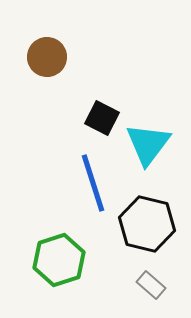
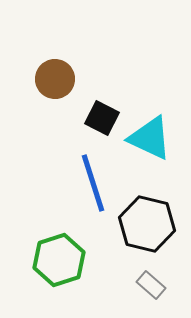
brown circle: moved 8 px right, 22 px down
cyan triangle: moved 2 px right, 6 px up; rotated 42 degrees counterclockwise
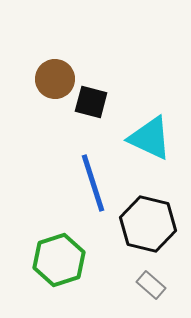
black square: moved 11 px left, 16 px up; rotated 12 degrees counterclockwise
black hexagon: moved 1 px right
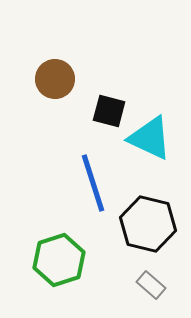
black square: moved 18 px right, 9 px down
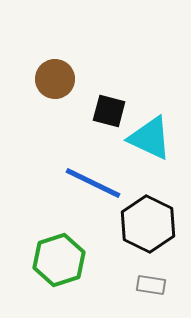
blue line: rotated 46 degrees counterclockwise
black hexagon: rotated 12 degrees clockwise
gray rectangle: rotated 32 degrees counterclockwise
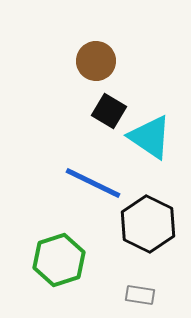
brown circle: moved 41 px right, 18 px up
black square: rotated 16 degrees clockwise
cyan triangle: moved 1 px up; rotated 9 degrees clockwise
gray rectangle: moved 11 px left, 10 px down
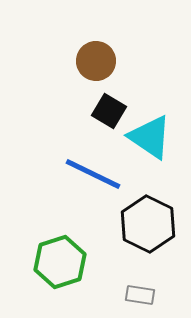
blue line: moved 9 px up
green hexagon: moved 1 px right, 2 px down
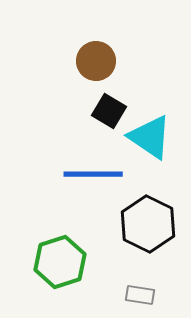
blue line: rotated 26 degrees counterclockwise
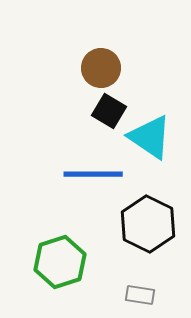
brown circle: moved 5 px right, 7 px down
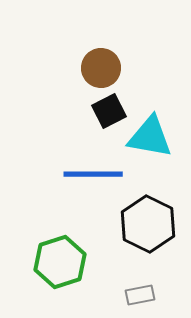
black square: rotated 32 degrees clockwise
cyan triangle: rotated 24 degrees counterclockwise
gray rectangle: rotated 20 degrees counterclockwise
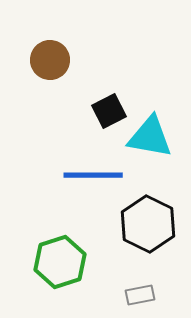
brown circle: moved 51 px left, 8 px up
blue line: moved 1 px down
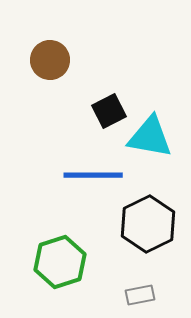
black hexagon: rotated 8 degrees clockwise
